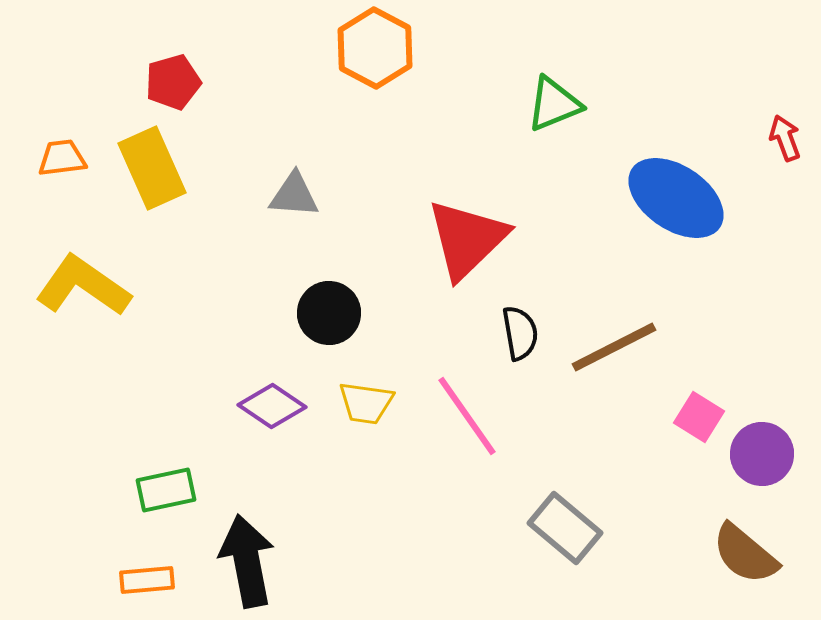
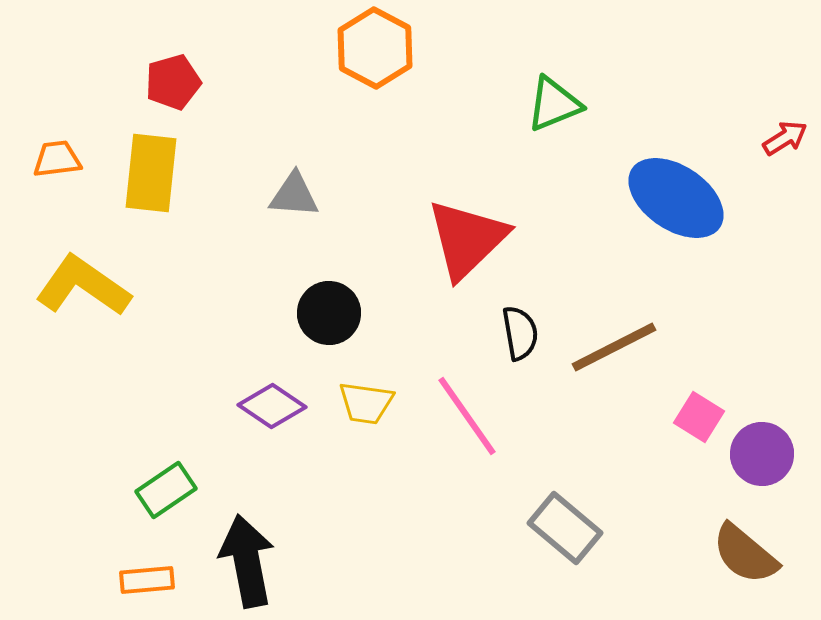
red arrow: rotated 78 degrees clockwise
orange trapezoid: moved 5 px left, 1 px down
yellow rectangle: moved 1 px left, 5 px down; rotated 30 degrees clockwise
green rectangle: rotated 22 degrees counterclockwise
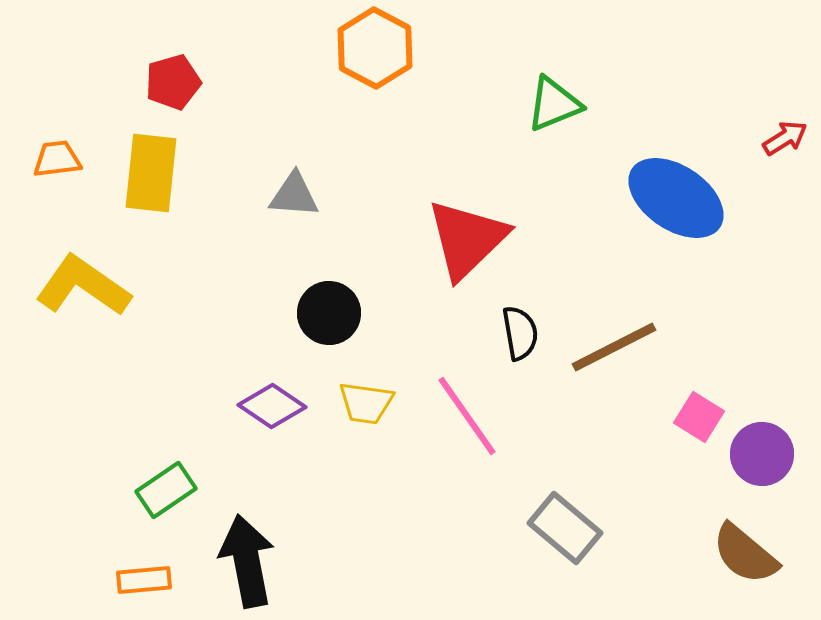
orange rectangle: moved 3 px left
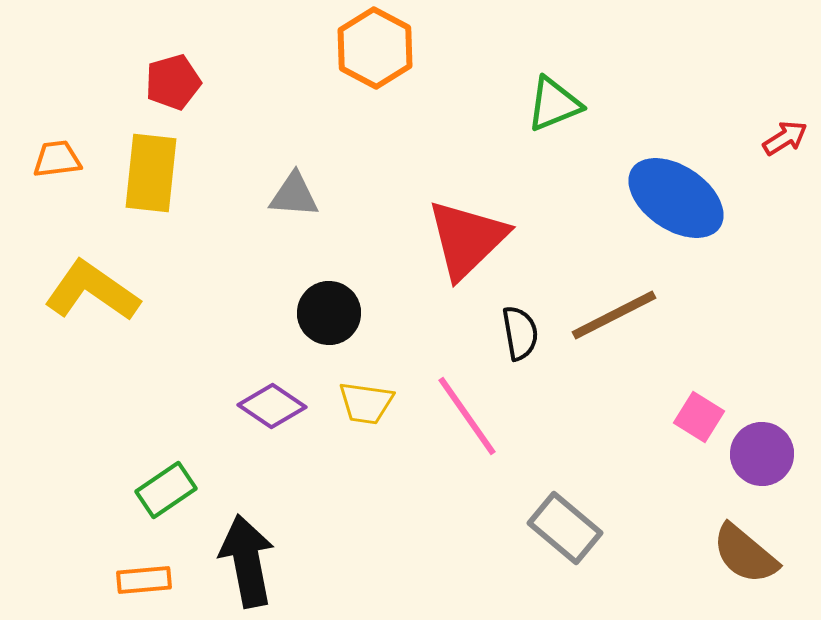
yellow L-shape: moved 9 px right, 5 px down
brown line: moved 32 px up
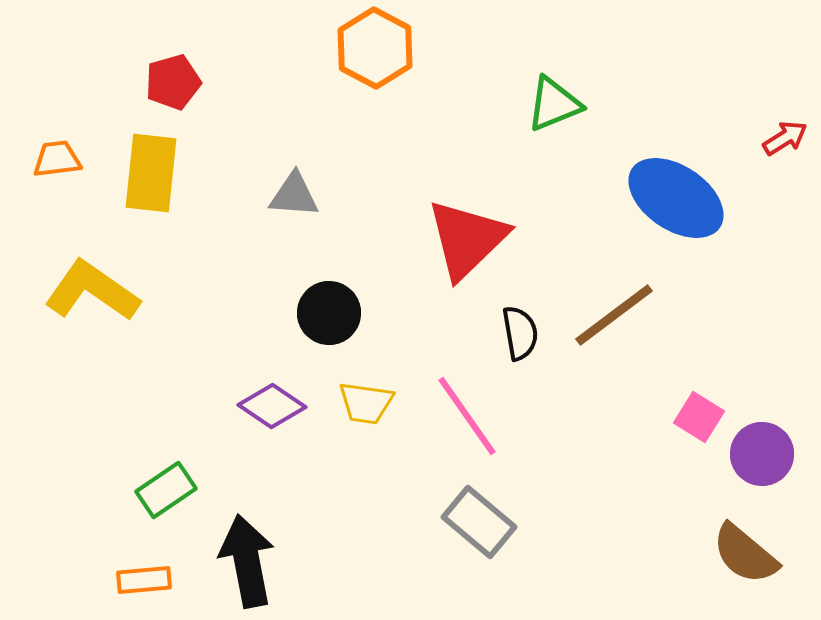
brown line: rotated 10 degrees counterclockwise
gray rectangle: moved 86 px left, 6 px up
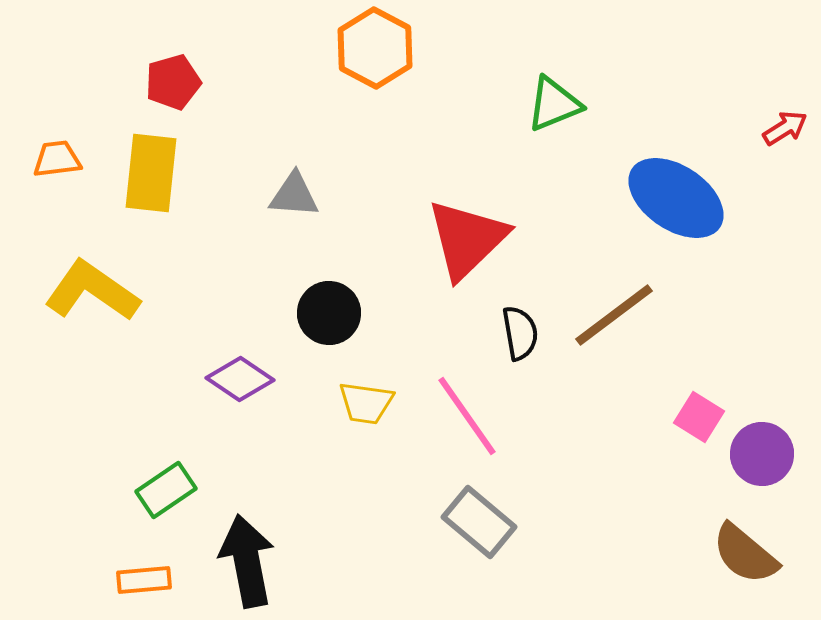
red arrow: moved 10 px up
purple diamond: moved 32 px left, 27 px up
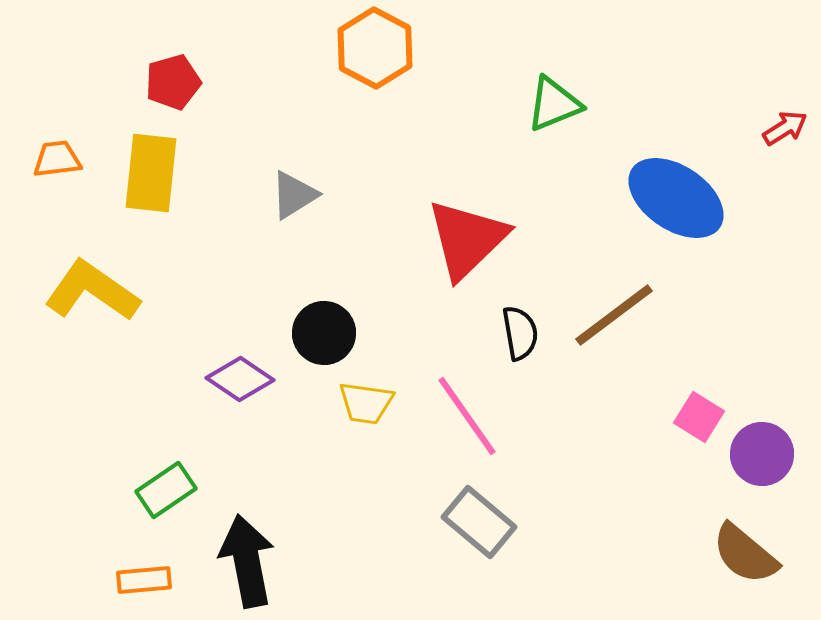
gray triangle: rotated 36 degrees counterclockwise
black circle: moved 5 px left, 20 px down
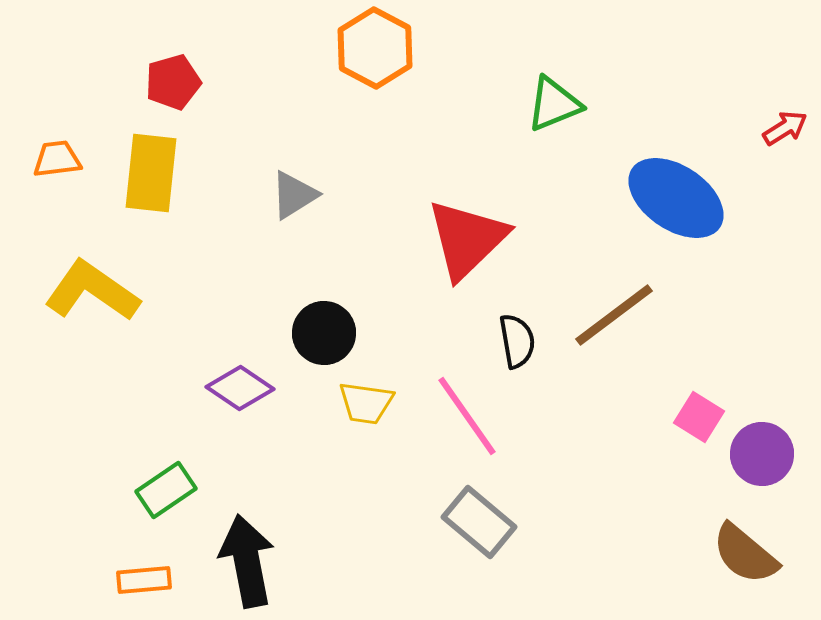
black semicircle: moved 3 px left, 8 px down
purple diamond: moved 9 px down
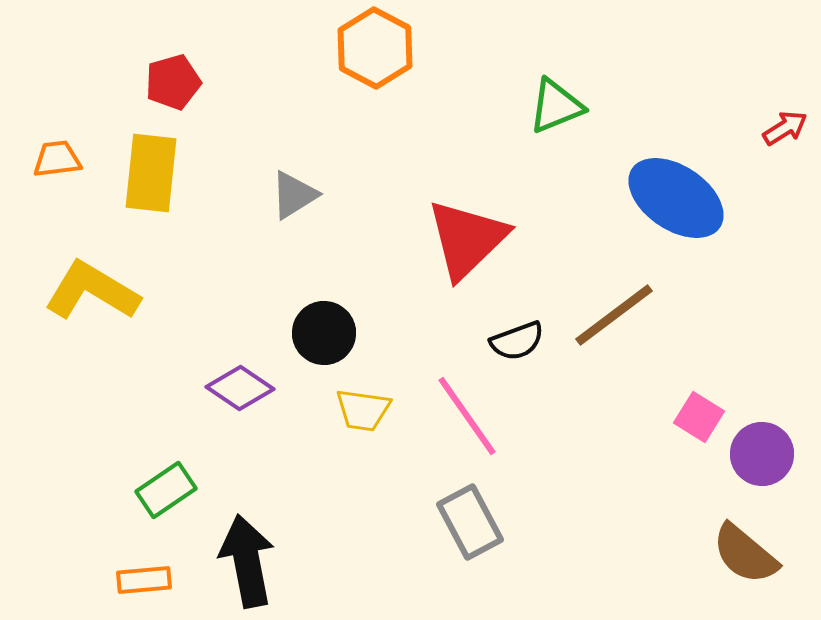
green triangle: moved 2 px right, 2 px down
yellow L-shape: rotated 4 degrees counterclockwise
black semicircle: rotated 80 degrees clockwise
yellow trapezoid: moved 3 px left, 7 px down
gray rectangle: moved 9 px left; rotated 22 degrees clockwise
